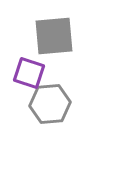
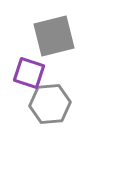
gray square: rotated 9 degrees counterclockwise
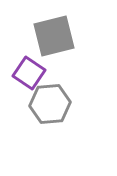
purple square: rotated 16 degrees clockwise
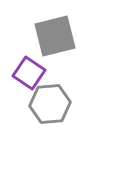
gray square: moved 1 px right
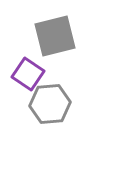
purple square: moved 1 px left, 1 px down
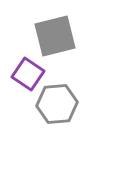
gray hexagon: moved 7 px right
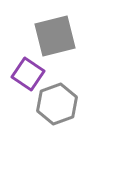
gray hexagon: rotated 15 degrees counterclockwise
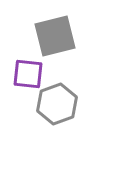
purple square: rotated 28 degrees counterclockwise
